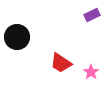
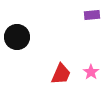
purple rectangle: rotated 21 degrees clockwise
red trapezoid: moved 11 px down; rotated 100 degrees counterclockwise
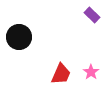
purple rectangle: rotated 49 degrees clockwise
black circle: moved 2 px right
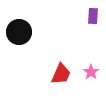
purple rectangle: moved 1 px right, 1 px down; rotated 49 degrees clockwise
black circle: moved 5 px up
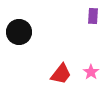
red trapezoid: rotated 15 degrees clockwise
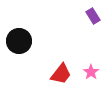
purple rectangle: rotated 35 degrees counterclockwise
black circle: moved 9 px down
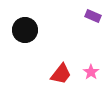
purple rectangle: rotated 35 degrees counterclockwise
black circle: moved 6 px right, 11 px up
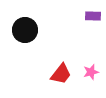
purple rectangle: rotated 21 degrees counterclockwise
pink star: rotated 21 degrees clockwise
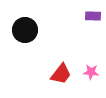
pink star: rotated 21 degrees clockwise
